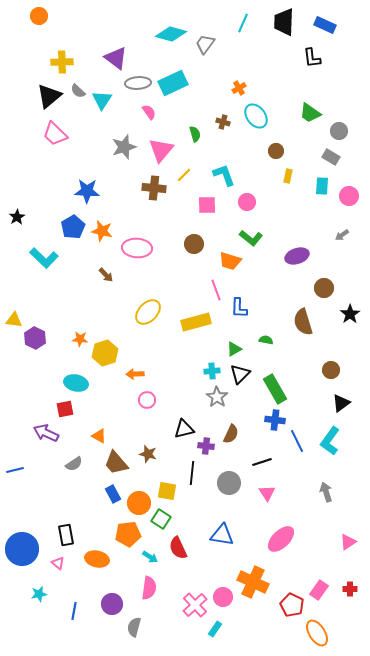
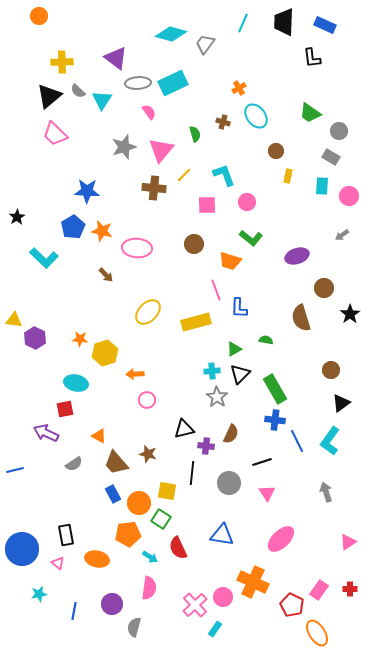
brown semicircle at (303, 322): moved 2 px left, 4 px up
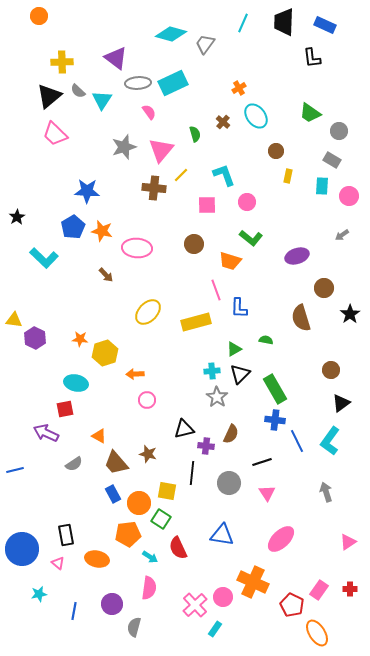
brown cross at (223, 122): rotated 24 degrees clockwise
gray rectangle at (331, 157): moved 1 px right, 3 px down
yellow line at (184, 175): moved 3 px left
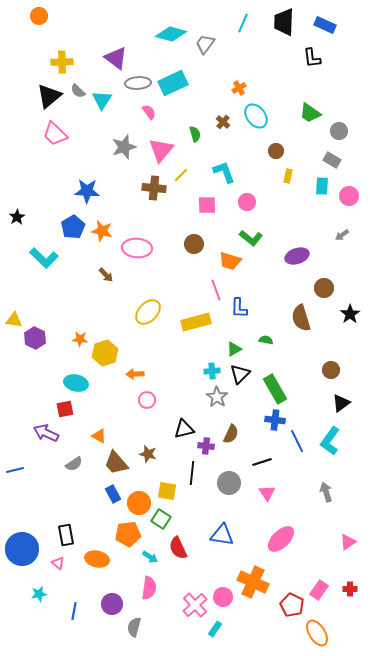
cyan L-shape at (224, 175): moved 3 px up
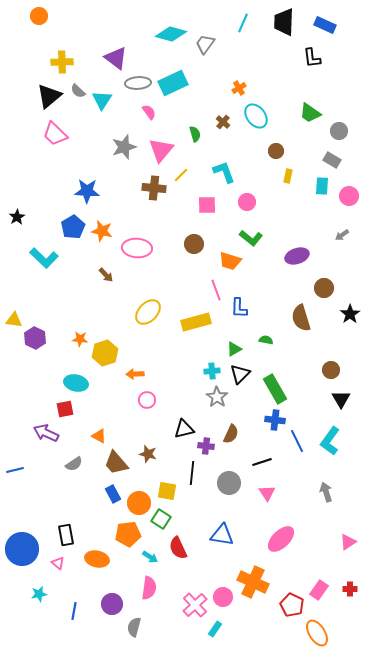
black triangle at (341, 403): moved 4 px up; rotated 24 degrees counterclockwise
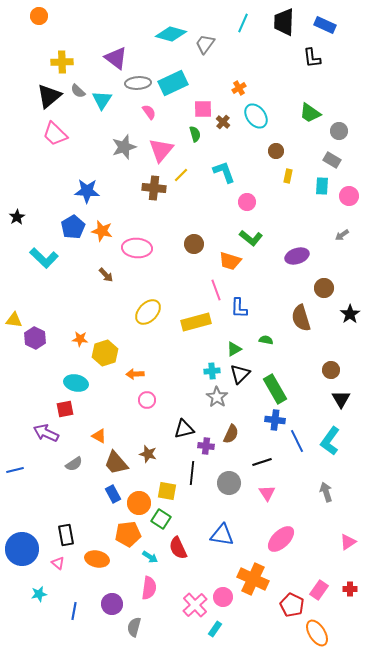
pink square at (207, 205): moved 4 px left, 96 px up
orange cross at (253, 582): moved 3 px up
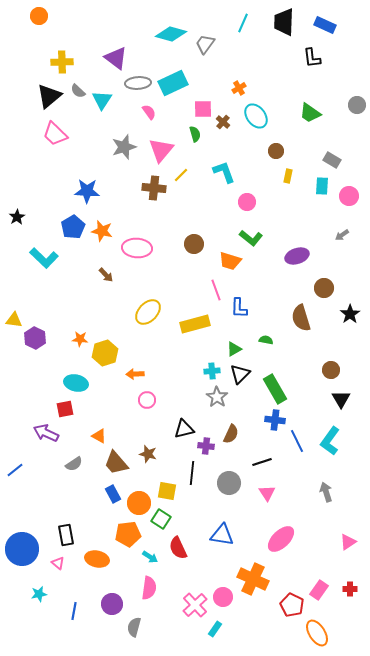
gray circle at (339, 131): moved 18 px right, 26 px up
yellow rectangle at (196, 322): moved 1 px left, 2 px down
blue line at (15, 470): rotated 24 degrees counterclockwise
